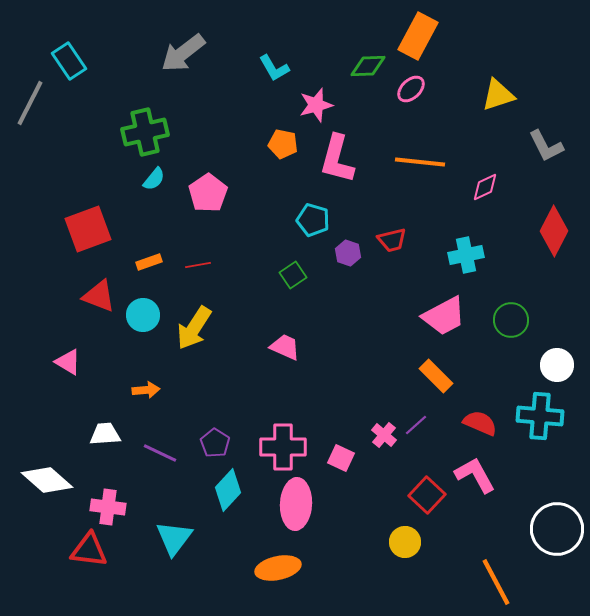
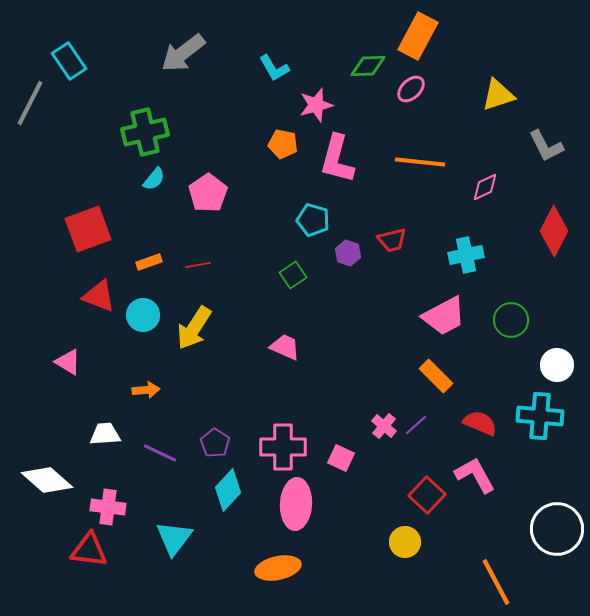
pink cross at (384, 435): moved 9 px up
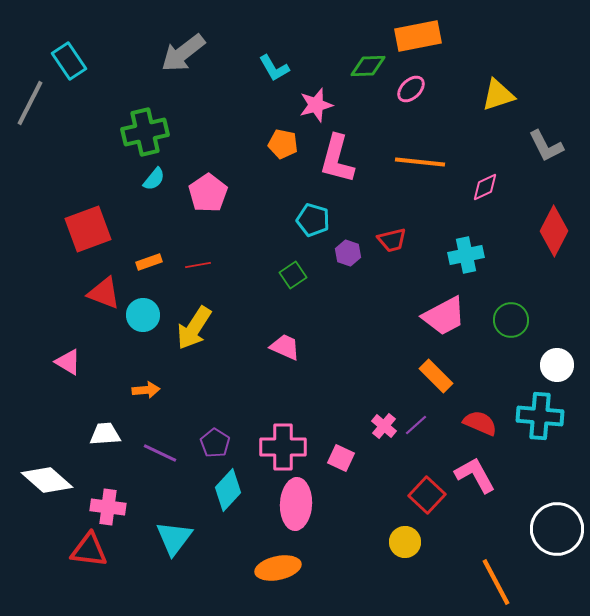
orange rectangle at (418, 36): rotated 51 degrees clockwise
red triangle at (99, 296): moved 5 px right, 3 px up
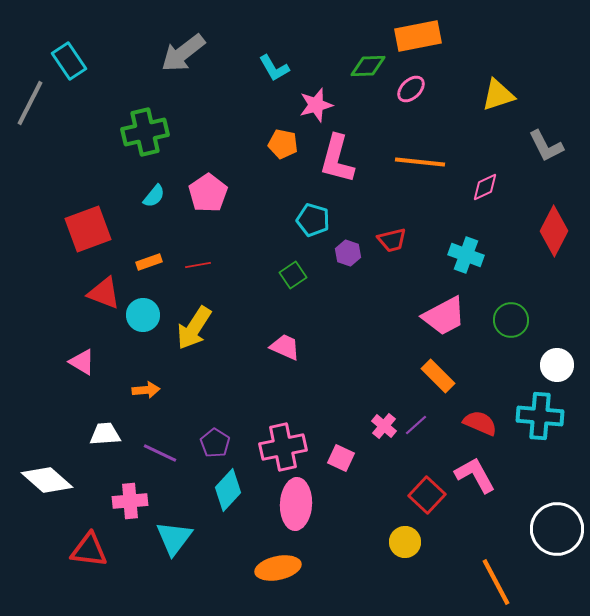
cyan semicircle at (154, 179): moved 17 px down
cyan cross at (466, 255): rotated 32 degrees clockwise
pink triangle at (68, 362): moved 14 px right
orange rectangle at (436, 376): moved 2 px right
pink cross at (283, 447): rotated 12 degrees counterclockwise
pink cross at (108, 507): moved 22 px right, 6 px up; rotated 12 degrees counterclockwise
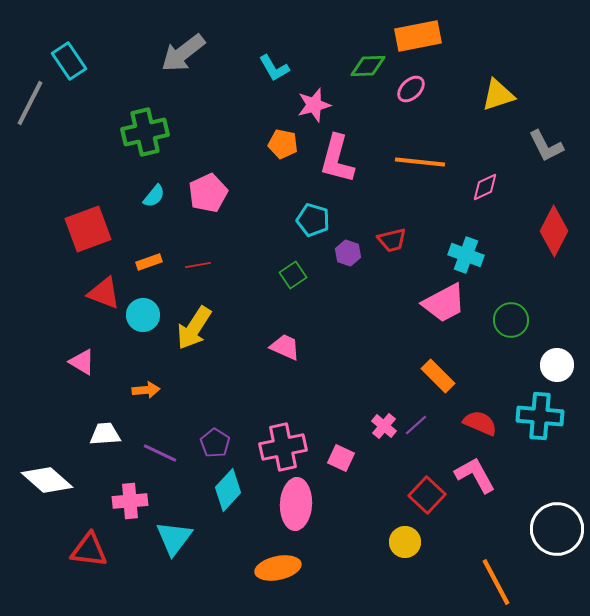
pink star at (316, 105): moved 2 px left
pink pentagon at (208, 193): rotated 9 degrees clockwise
pink trapezoid at (444, 316): moved 13 px up
